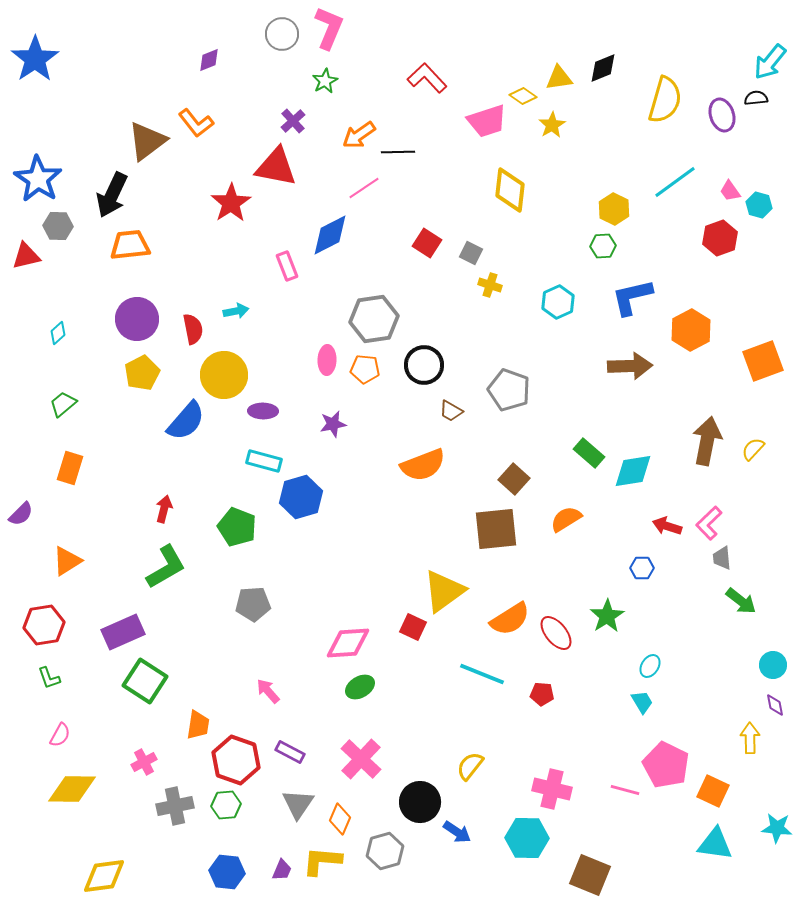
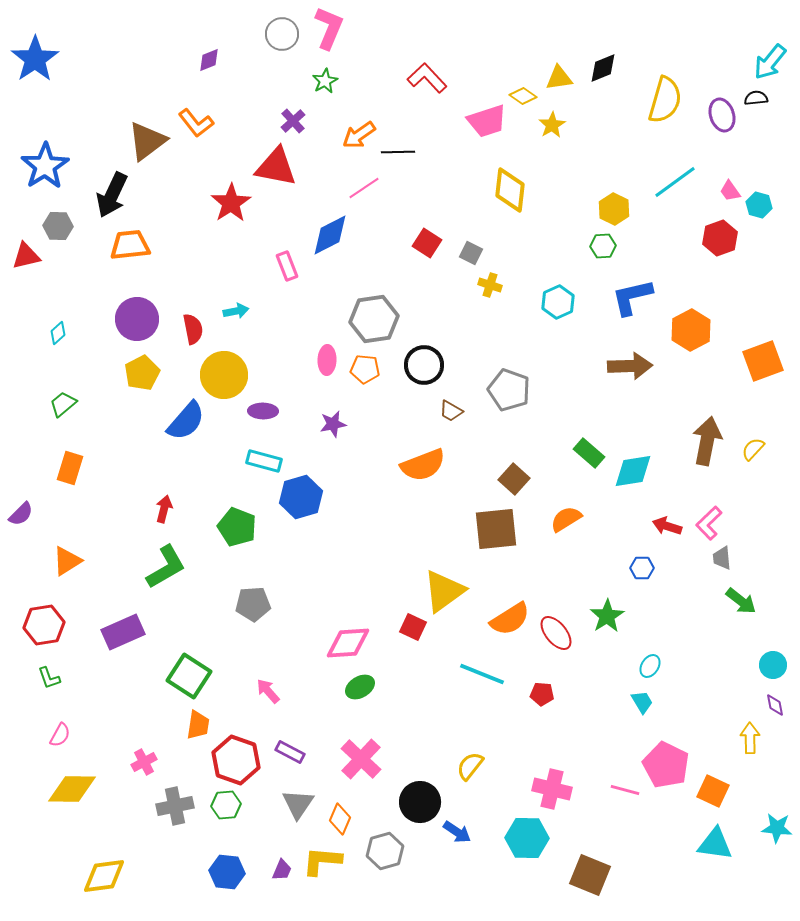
blue star at (38, 179): moved 7 px right, 13 px up; rotated 6 degrees clockwise
green square at (145, 681): moved 44 px right, 5 px up
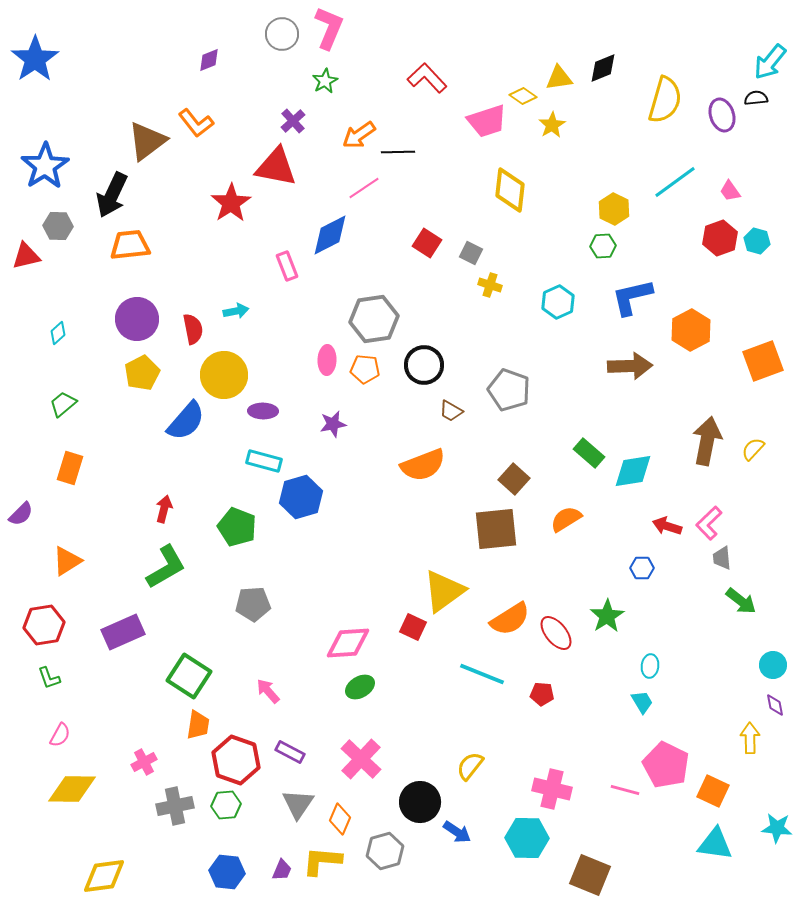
cyan hexagon at (759, 205): moved 2 px left, 36 px down
cyan ellipse at (650, 666): rotated 25 degrees counterclockwise
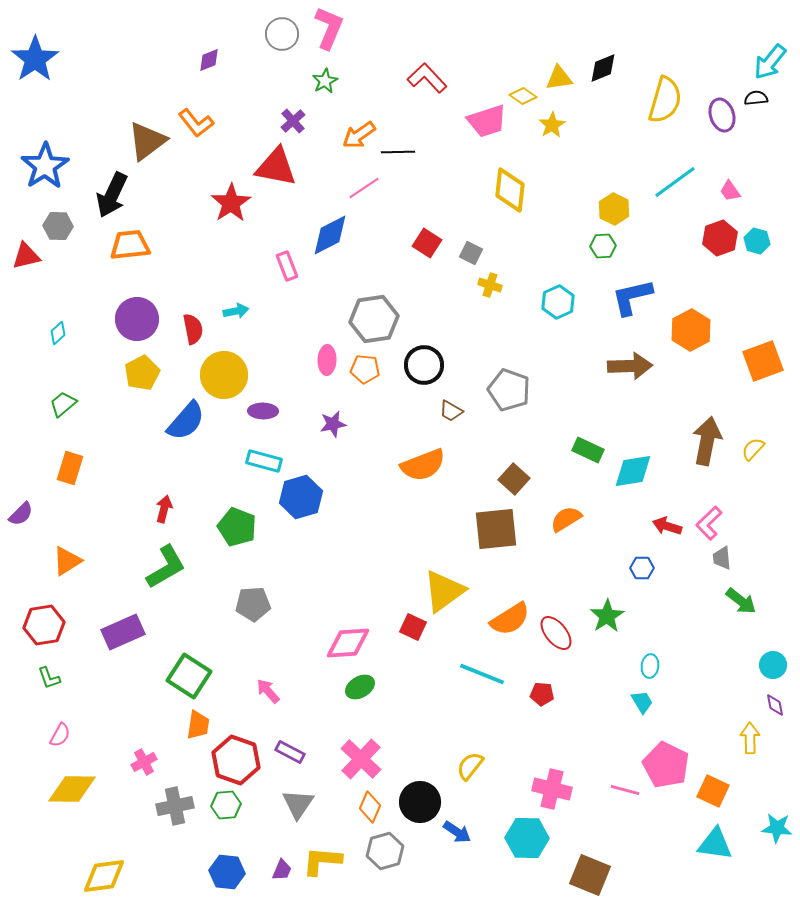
green rectangle at (589, 453): moved 1 px left, 3 px up; rotated 16 degrees counterclockwise
orange diamond at (340, 819): moved 30 px right, 12 px up
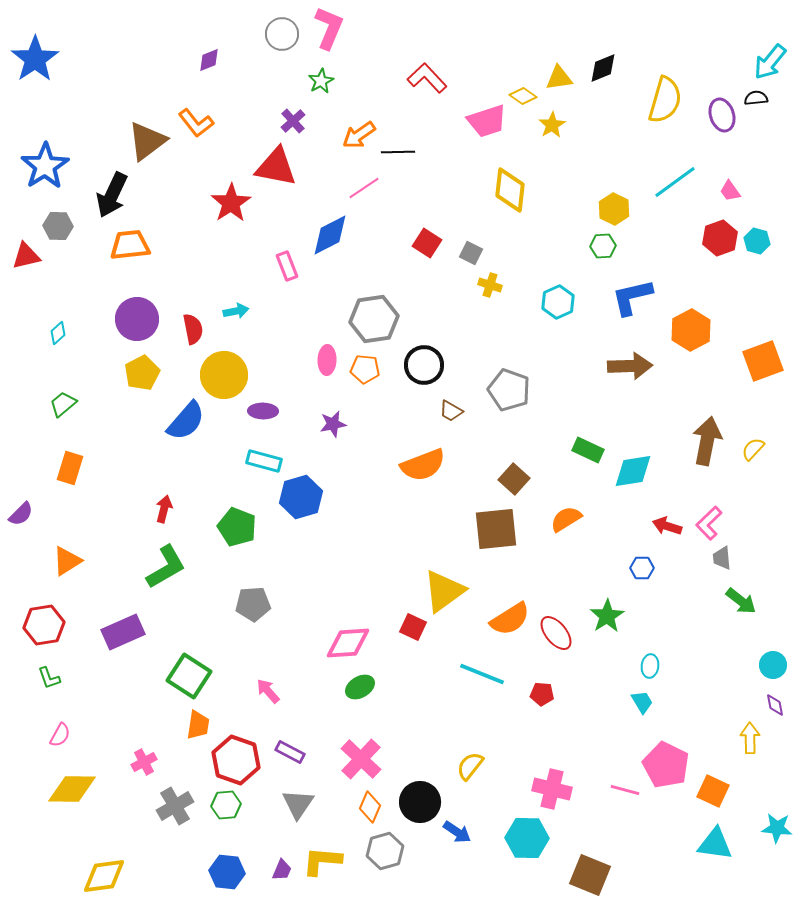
green star at (325, 81): moved 4 px left
gray cross at (175, 806): rotated 18 degrees counterclockwise
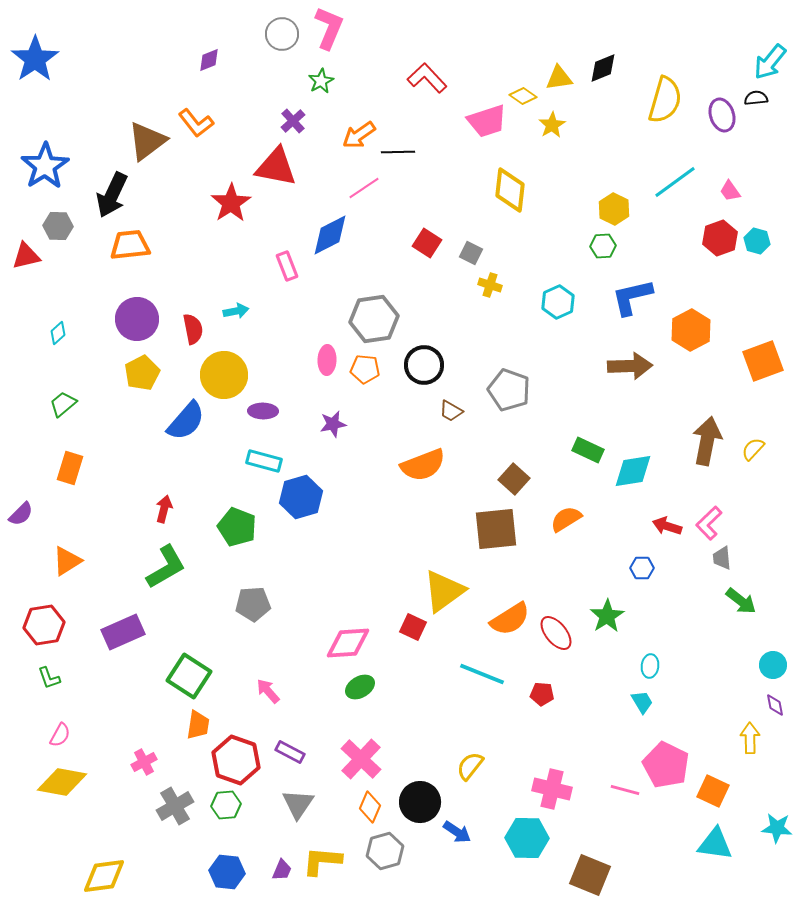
yellow diamond at (72, 789): moved 10 px left, 7 px up; rotated 9 degrees clockwise
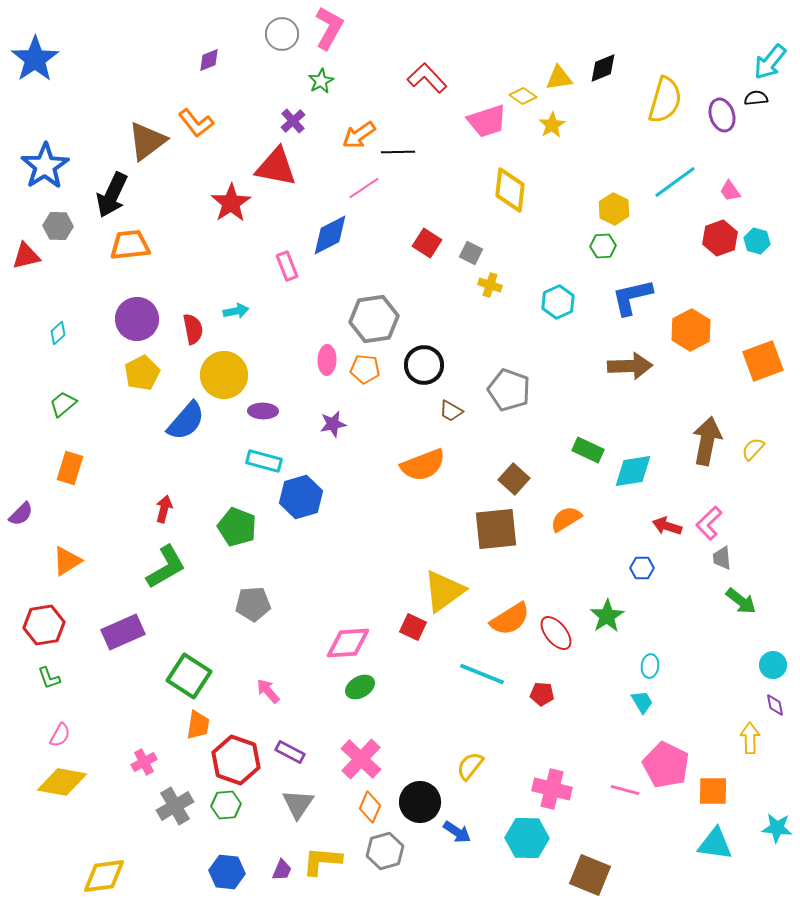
pink L-shape at (329, 28): rotated 6 degrees clockwise
orange square at (713, 791): rotated 24 degrees counterclockwise
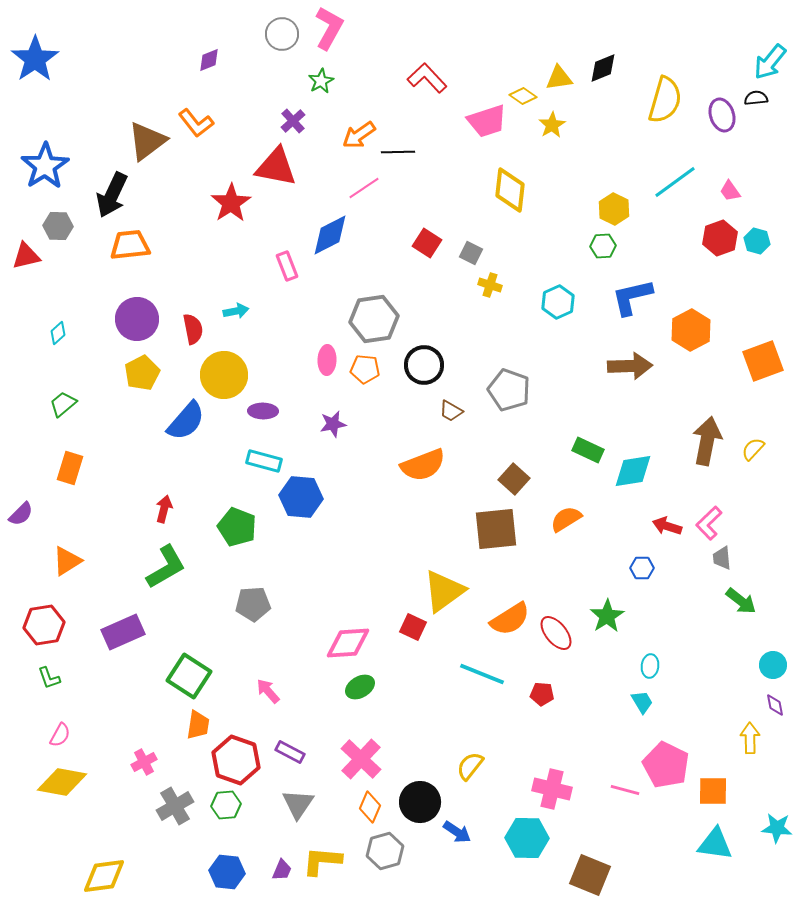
blue hexagon at (301, 497): rotated 21 degrees clockwise
